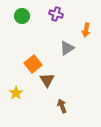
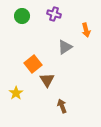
purple cross: moved 2 px left
orange arrow: rotated 24 degrees counterclockwise
gray triangle: moved 2 px left, 1 px up
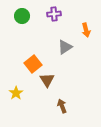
purple cross: rotated 24 degrees counterclockwise
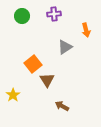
yellow star: moved 3 px left, 2 px down
brown arrow: rotated 40 degrees counterclockwise
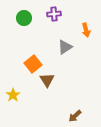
green circle: moved 2 px right, 2 px down
brown arrow: moved 13 px right, 10 px down; rotated 72 degrees counterclockwise
